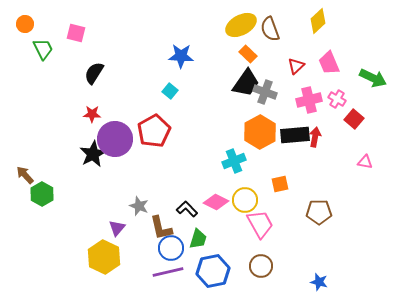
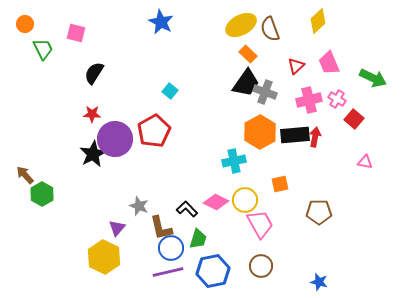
blue star at (181, 56): moved 20 px left, 34 px up; rotated 25 degrees clockwise
cyan cross at (234, 161): rotated 10 degrees clockwise
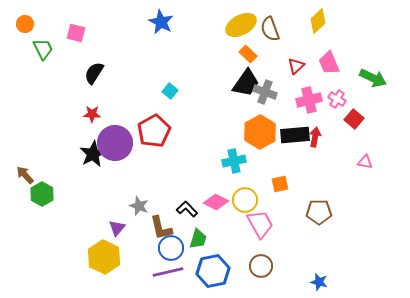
purple circle at (115, 139): moved 4 px down
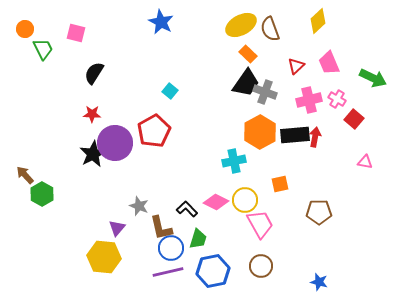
orange circle at (25, 24): moved 5 px down
yellow hexagon at (104, 257): rotated 20 degrees counterclockwise
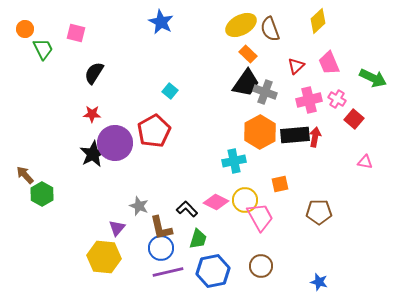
pink trapezoid at (260, 224): moved 7 px up
blue circle at (171, 248): moved 10 px left
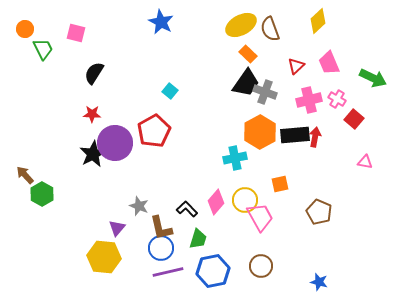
cyan cross at (234, 161): moved 1 px right, 3 px up
pink diamond at (216, 202): rotated 75 degrees counterclockwise
brown pentagon at (319, 212): rotated 25 degrees clockwise
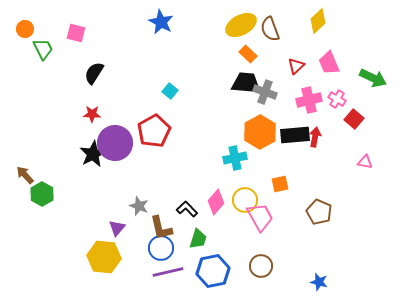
black trapezoid at (246, 83): rotated 120 degrees counterclockwise
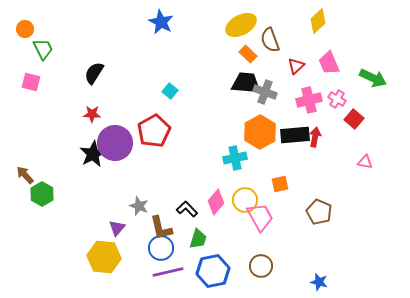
brown semicircle at (270, 29): moved 11 px down
pink square at (76, 33): moved 45 px left, 49 px down
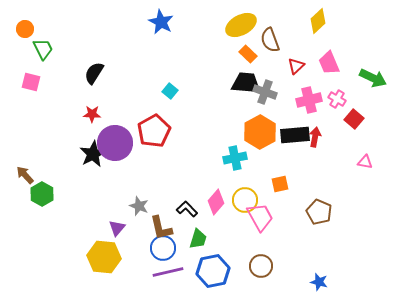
blue circle at (161, 248): moved 2 px right
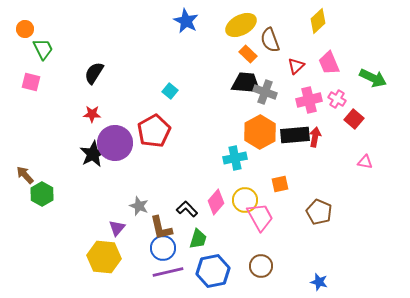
blue star at (161, 22): moved 25 px right, 1 px up
